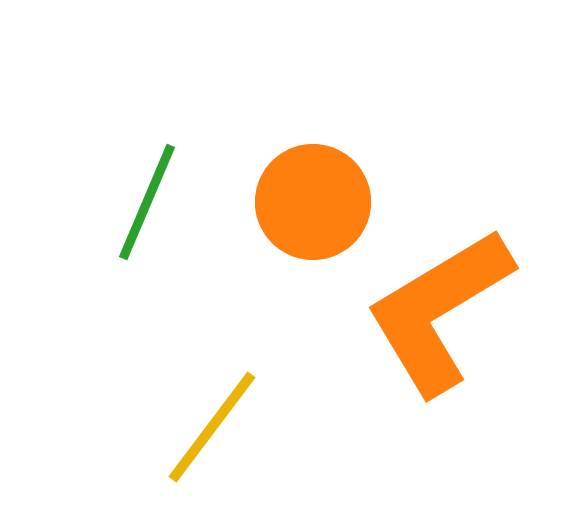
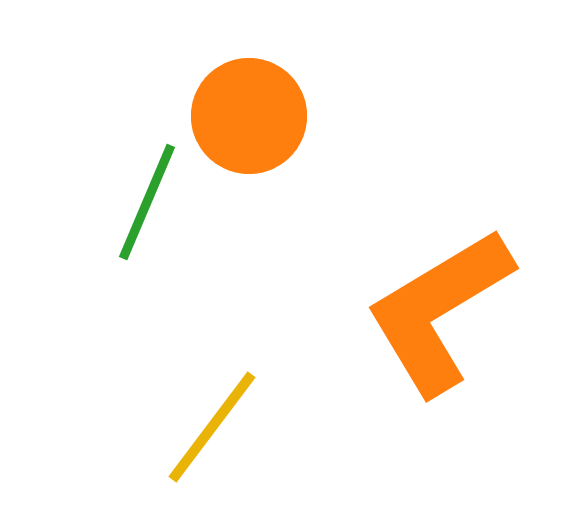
orange circle: moved 64 px left, 86 px up
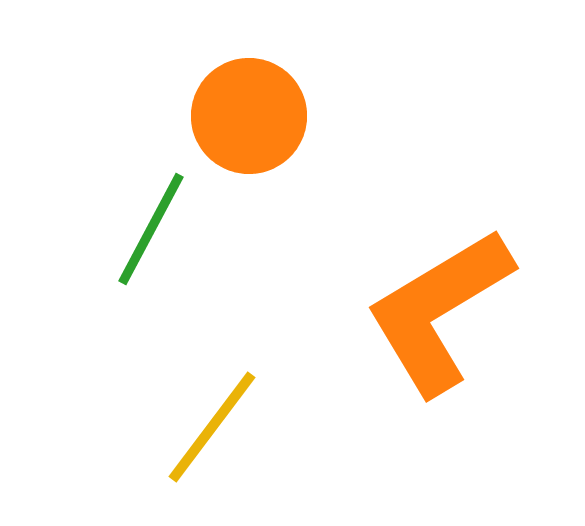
green line: moved 4 px right, 27 px down; rotated 5 degrees clockwise
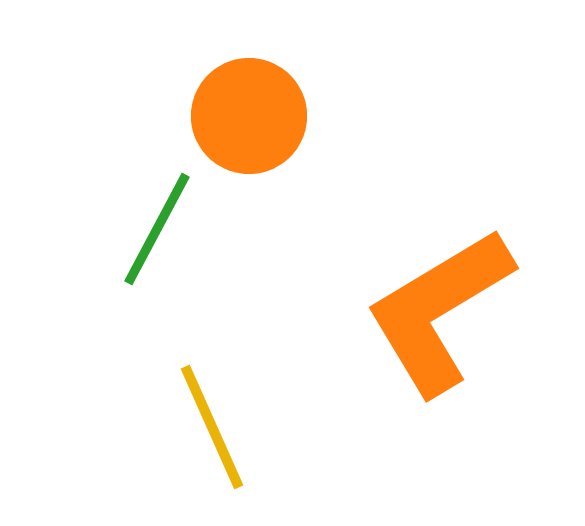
green line: moved 6 px right
yellow line: rotated 61 degrees counterclockwise
